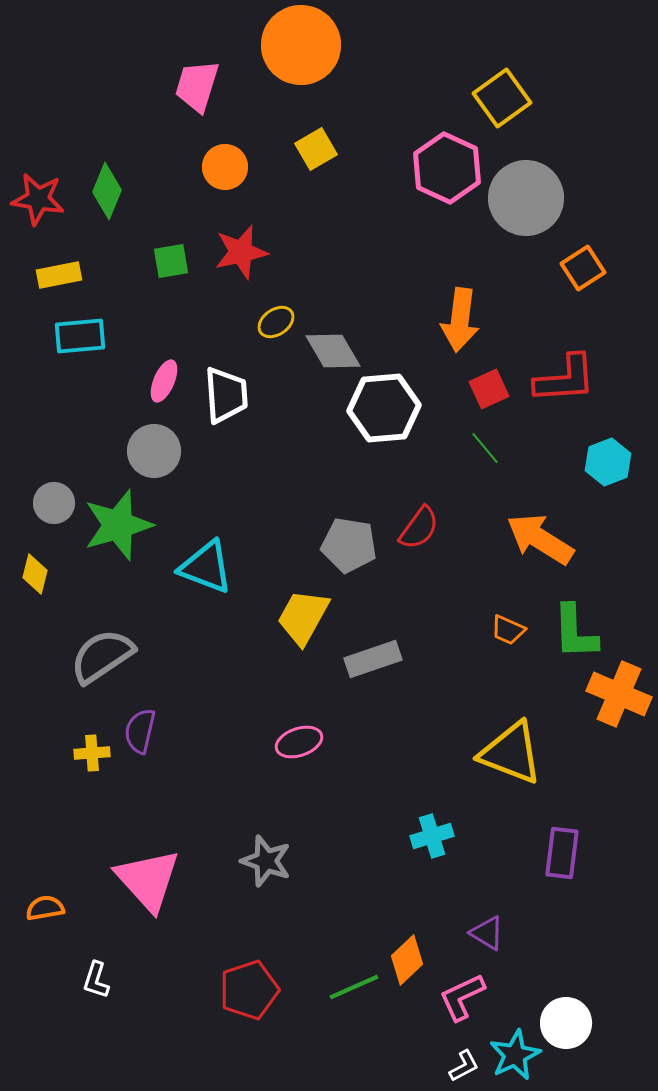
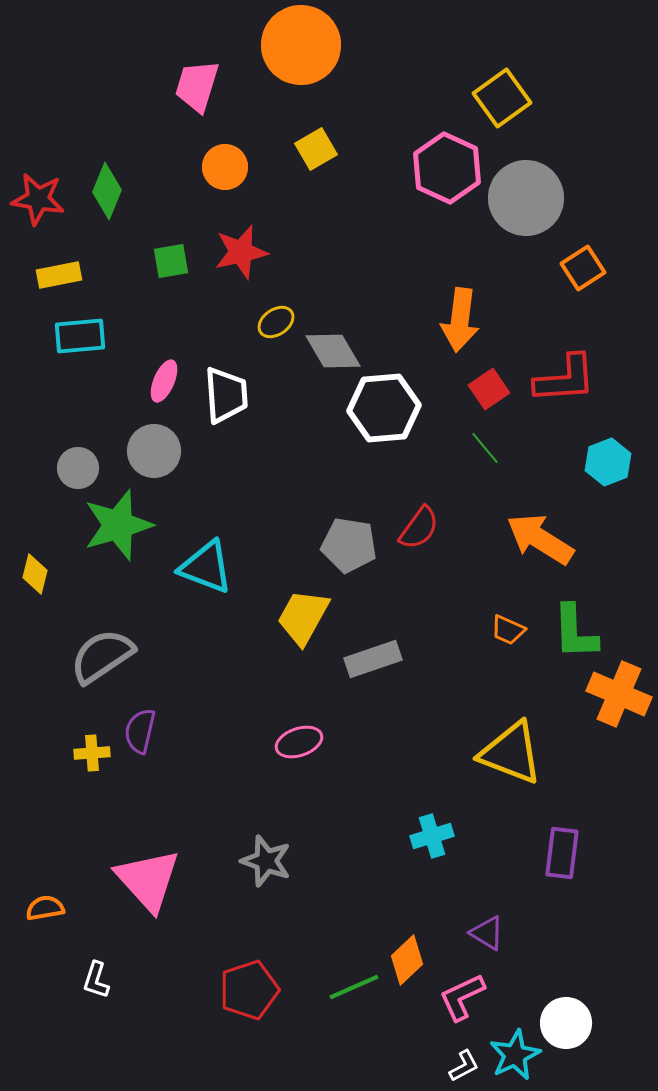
red square at (489, 389): rotated 9 degrees counterclockwise
gray circle at (54, 503): moved 24 px right, 35 px up
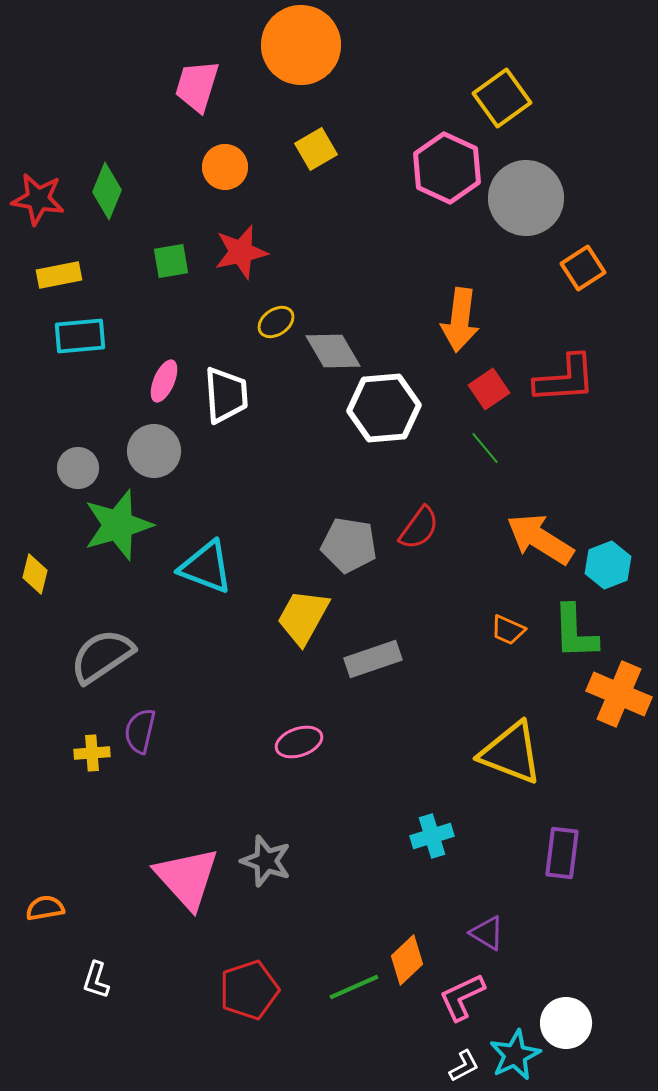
cyan hexagon at (608, 462): moved 103 px down
pink triangle at (148, 880): moved 39 px right, 2 px up
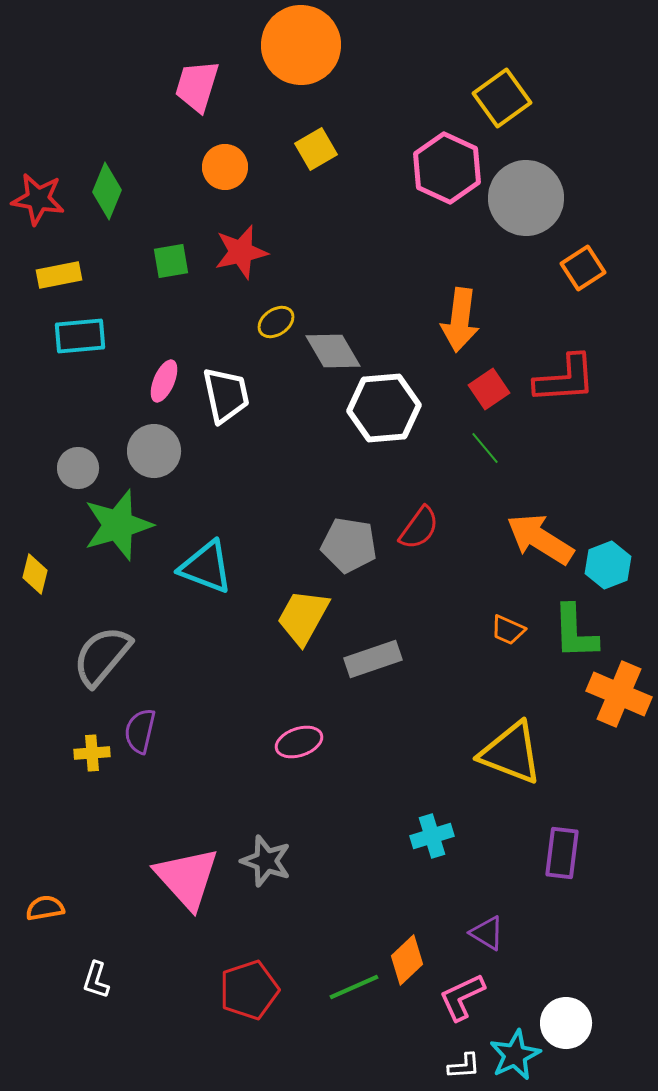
white trapezoid at (226, 395): rotated 8 degrees counterclockwise
gray semicircle at (102, 656): rotated 16 degrees counterclockwise
white L-shape at (464, 1066): rotated 24 degrees clockwise
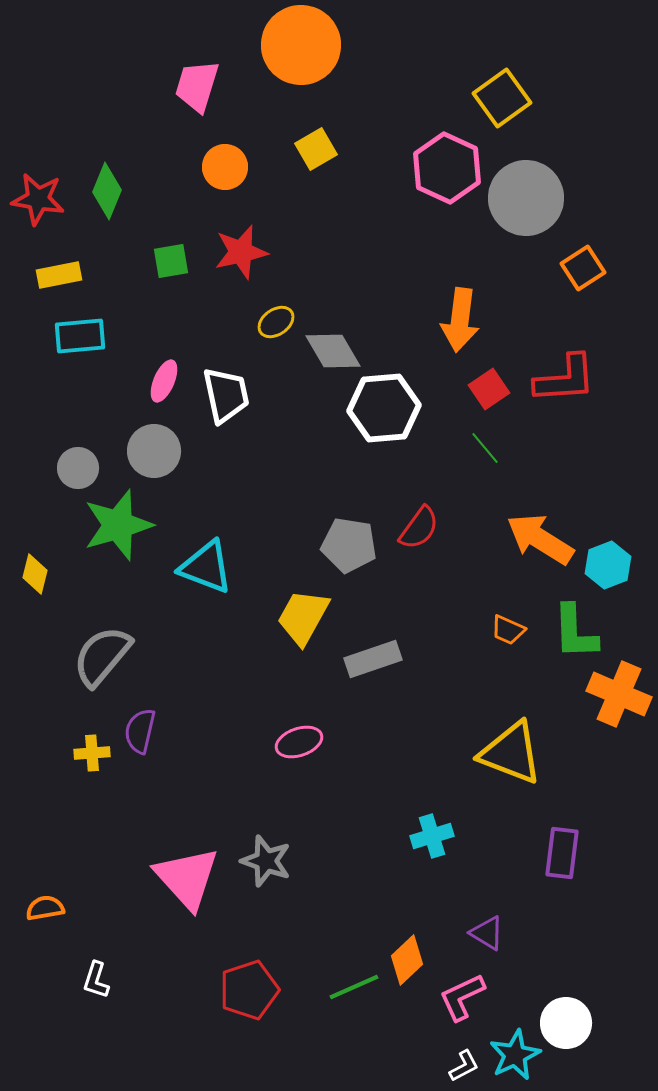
white L-shape at (464, 1066): rotated 24 degrees counterclockwise
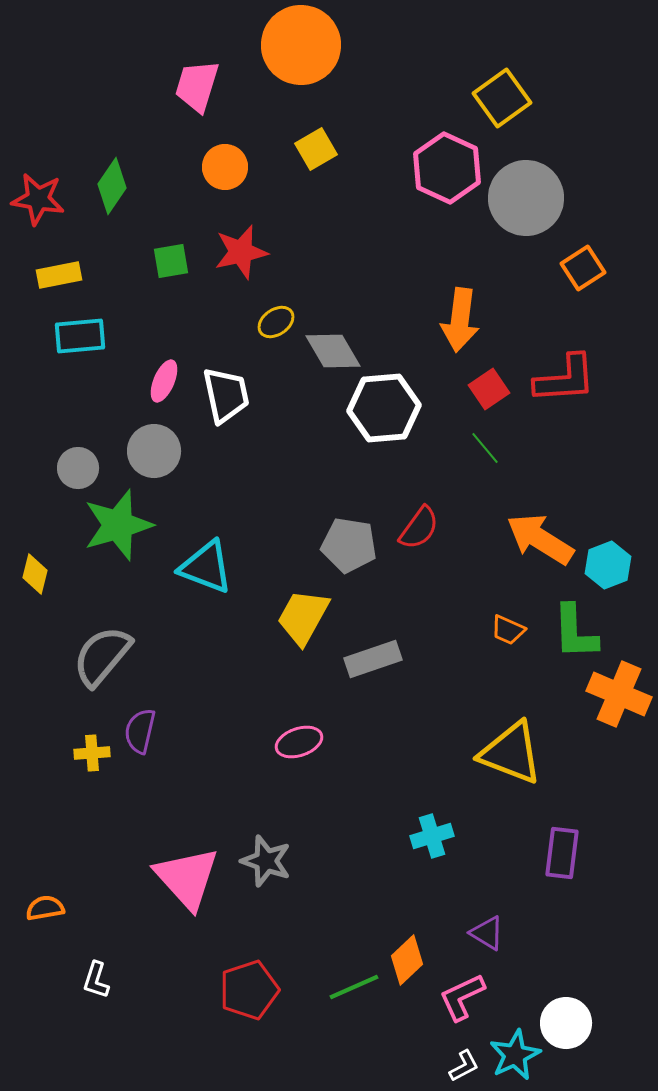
green diamond at (107, 191): moved 5 px right, 5 px up; rotated 12 degrees clockwise
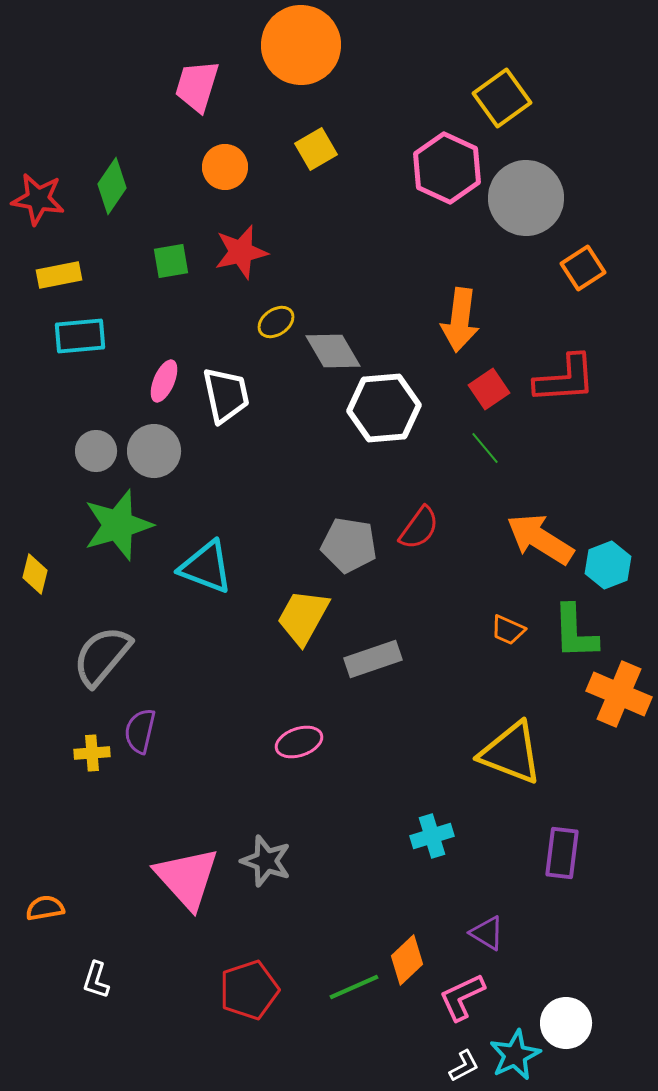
gray circle at (78, 468): moved 18 px right, 17 px up
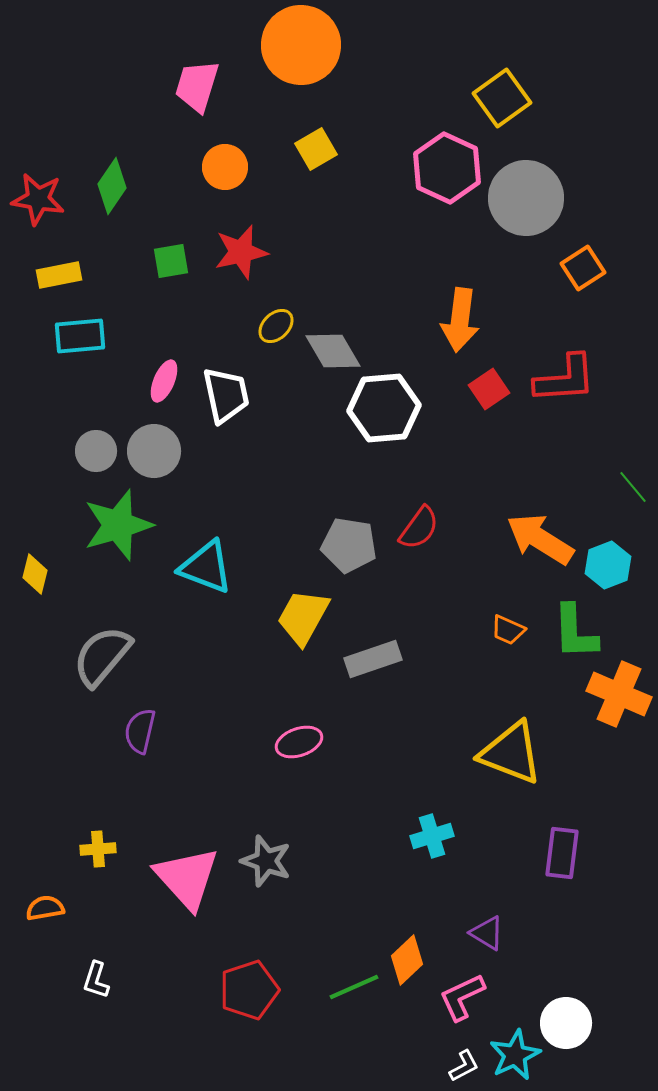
yellow ellipse at (276, 322): moved 4 px down; rotated 9 degrees counterclockwise
green line at (485, 448): moved 148 px right, 39 px down
yellow cross at (92, 753): moved 6 px right, 96 px down
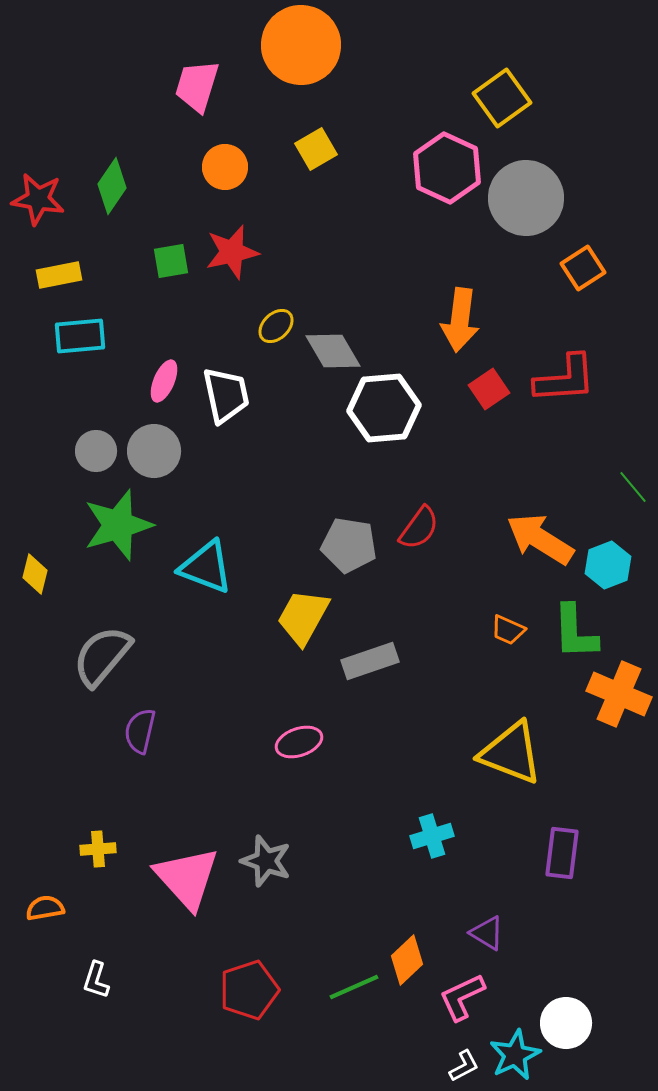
red star at (241, 252): moved 9 px left
gray rectangle at (373, 659): moved 3 px left, 2 px down
